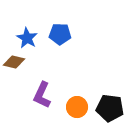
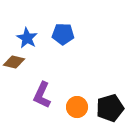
blue pentagon: moved 3 px right
black pentagon: rotated 24 degrees counterclockwise
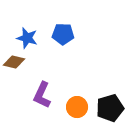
blue star: rotated 15 degrees counterclockwise
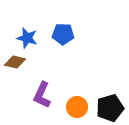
brown diamond: moved 1 px right
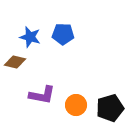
blue star: moved 3 px right, 1 px up
purple L-shape: rotated 104 degrees counterclockwise
orange circle: moved 1 px left, 2 px up
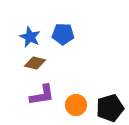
blue star: rotated 10 degrees clockwise
brown diamond: moved 20 px right, 1 px down
purple L-shape: rotated 20 degrees counterclockwise
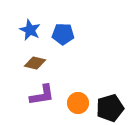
blue star: moved 7 px up
orange circle: moved 2 px right, 2 px up
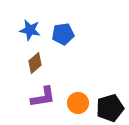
blue star: rotated 15 degrees counterclockwise
blue pentagon: rotated 10 degrees counterclockwise
brown diamond: rotated 55 degrees counterclockwise
purple L-shape: moved 1 px right, 2 px down
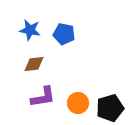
blue pentagon: moved 1 px right; rotated 20 degrees clockwise
brown diamond: moved 1 px left, 1 px down; rotated 35 degrees clockwise
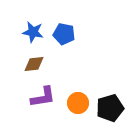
blue star: moved 3 px right, 2 px down
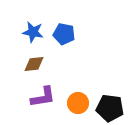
black pentagon: rotated 24 degrees clockwise
